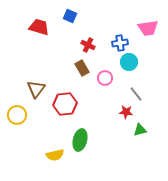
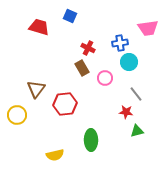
red cross: moved 3 px down
green triangle: moved 3 px left, 1 px down
green ellipse: moved 11 px right; rotated 15 degrees counterclockwise
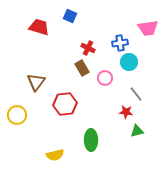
brown triangle: moved 7 px up
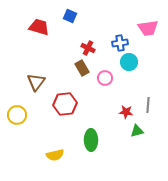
gray line: moved 12 px right, 11 px down; rotated 42 degrees clockwise
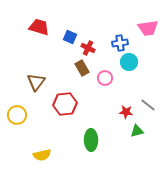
blue square: moved 21 px down
gray line: rotated 56 degrees counterclockwise
yellow semicircle: moved 13 px left
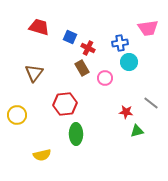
brown triangle: moved 2 px left, 9 px up
gray line: moved 3 px right, 2 px up
green ellipse: moved 15 px left, 6 px up
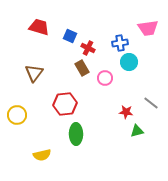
blue square: moved 1 px up
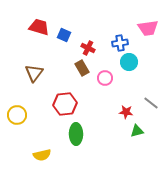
blue square: moved 6 px left, 1 px up
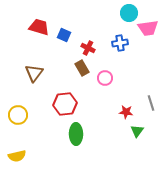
cyan circle: moved 49 px up
gray line: rotated 35 degrees clockwise
yellow circle: moved 1 px right
green triangle: rotated 40 degrees counterclockwise
yellow semicircle: moved 25 px left, 1 px down
